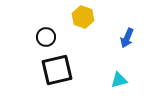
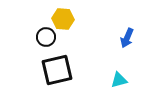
yellow hexagon: moved 20 px left, 2 px down; rotated 15 degrees counterclockwise
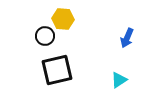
black circle: moved 1 px left, 1 px up
cyan triangle: rotated 18 degrees counterclockwise
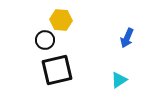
yellow hexagon: moved 2 px left, 1 px down
black circle: moved 4 px down
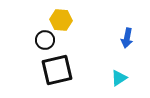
blue arrow: rotated 12 degrees counterclockwise
cyan triangle: moved 2 px up
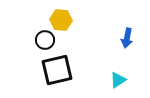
cyan triangle: moved 1 px left, 2 px down
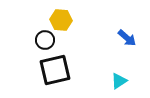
blue arrow: rotated 60 degrees counterclockwise
black square: moved 2 px left
cyan triangle: moved 1 px right, 1 px down
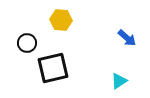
black circle: moved 18 px left, 3 px down
black square: moved 2 px left, 2 px up
